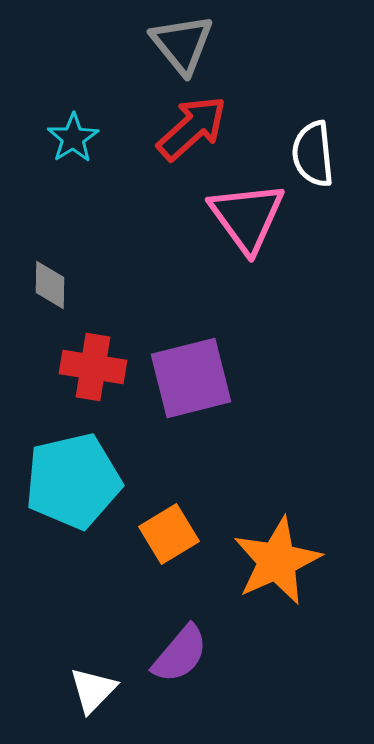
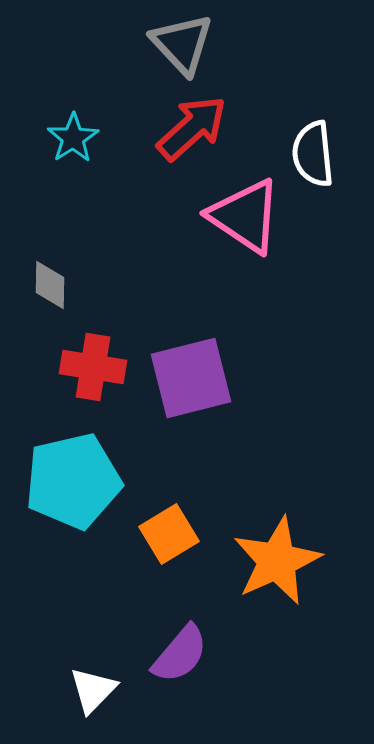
gray triangle: rotated 4 degrees counterclockwise
pink triangle: moved 2 px left, 1 px up; rotated 20 degrees counterclockwise
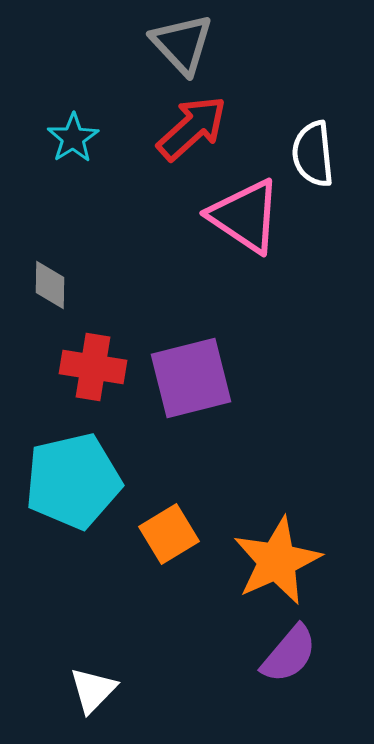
purple semicircle: moved 109 px right
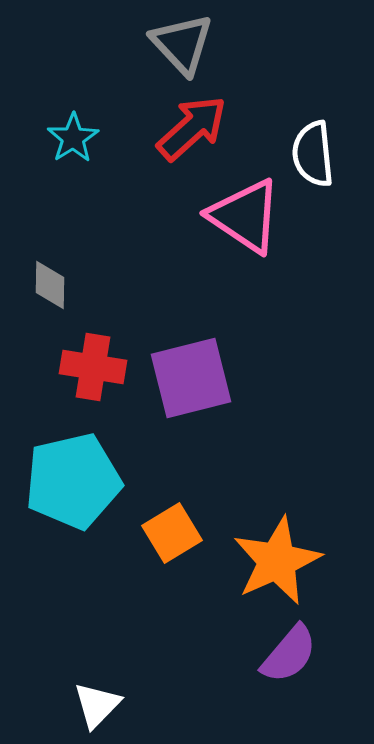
orange square: moved 3 px right, 1 px up
white triangle: moved 4 px right, 15 px down
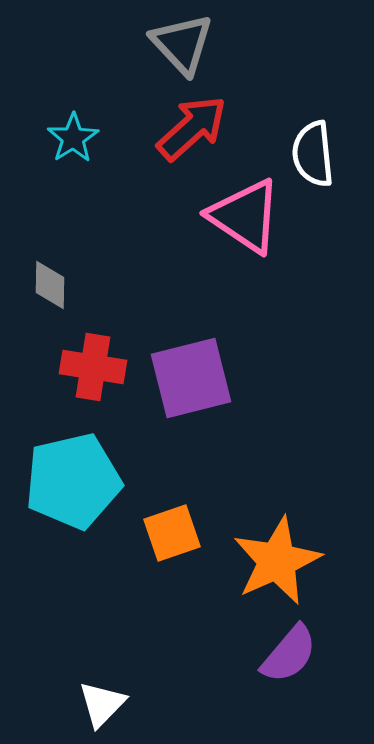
orange square: rotated 12 degrees clockwise
white triangle: moved 5 px right, 1 px up
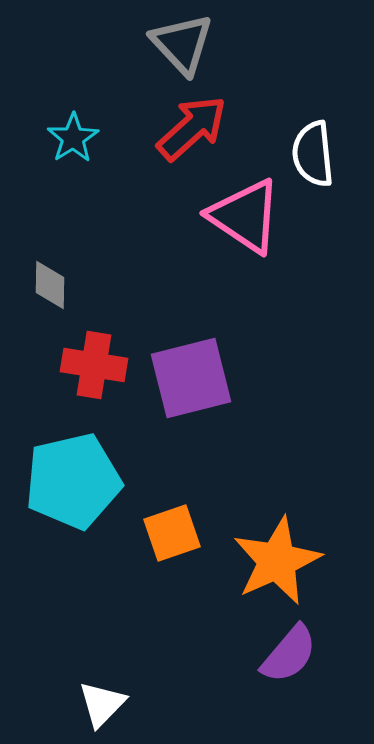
red cross: moved 1 px right, 2 px up
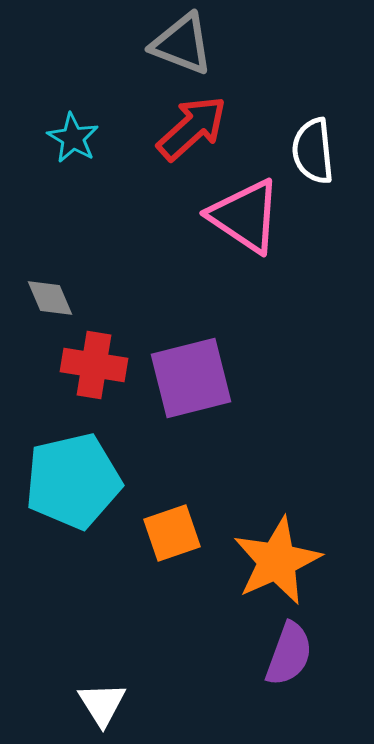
gray triangle: rotated 26 degrees counterclockwise
cyan star: rotated 9 degrees counterclockwise
white semicircle: moved 3 px up
gray diamond: moved 13 px down; rotated 24 degrees counterclockwise
purple semicircle: rotated 20 degrees counterclockwise
white triangle: rotated 16 degrees counterclockwise
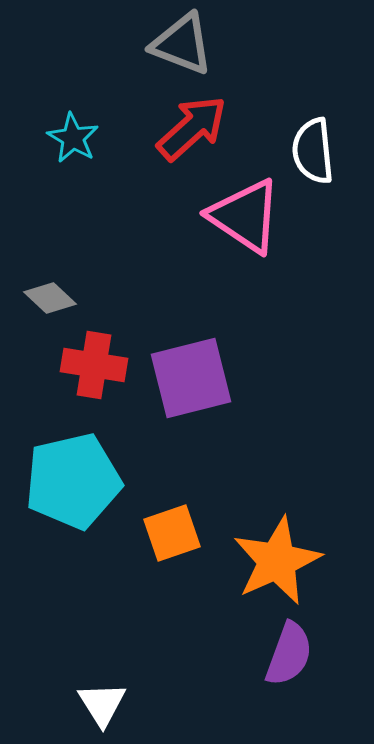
gray diamond: rotated 24 degrees counterclockwise
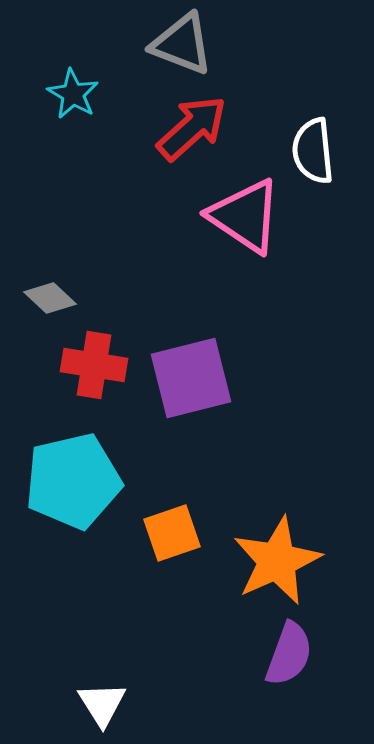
cyan star: moved 44 px up
